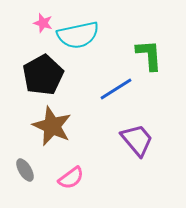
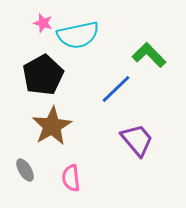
green L-shape: rotated 40 degrees counterclockwise
blue line: rotated 12 degrees counterclockwise
brown star: rotated 18 degrees clockwise
pink semicircle: rotated 120 degrees clockwise
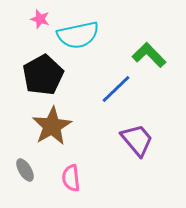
pink star: moved 3 px left, 4 px up
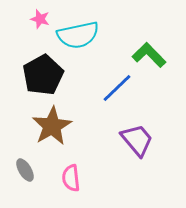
blue line: moved 1 px right, 1 px up
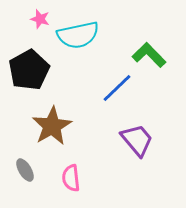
black pentagon: moved 14 px left, 5 px up
